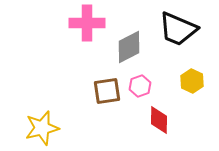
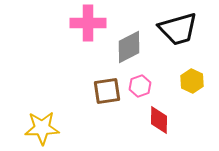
pink cross: moved 1 px right
black trapezoid: rotated 39 degrees counterclockwise
yellow star: rotated 12 degrees clockwise
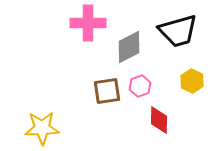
black trapezoid: moved 2 px down
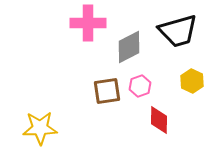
yellow star: moved 2 px left
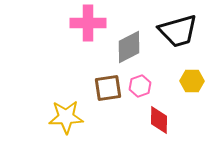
yellow hexagon: rotated 25 degrees counterclockwise
brown square: moved 1 px right, 3 px up
yellow star: moved 26 px right, 11 px up
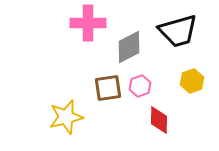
yellow hexagon: rotated 20 degrees counterclockwise
yellow star: rotated 12 degrees counterclockwise
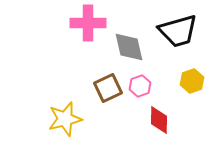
gray diamond: rotated 76 degrees counterclockwise
brown square: rotated 16 degrees counterclockwise
yellow star: moved 1 px left, 2 px down
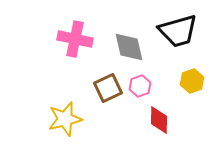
pink cross: moved 13 px left, 16 px down; rotated 12 degrees clockwise
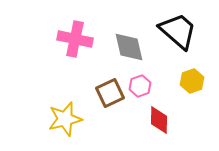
black trapezoid: rotated 123 degrees counterclockwise
brown square: moved 2 px right, 5 px down
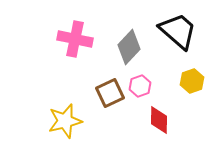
gray diamond: rotated 56 degrees clockwise
yellow star: moved 2 px down
